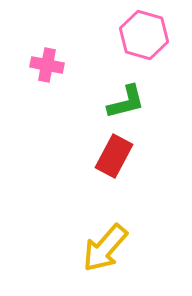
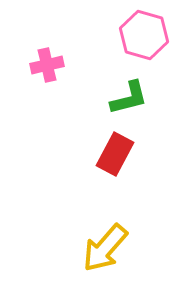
pink cross: rotated 24 degrees counterclockwise
green L-shape: moved 3 px right, 4 px up
red rectangle: moved 1 px right, 2 px up
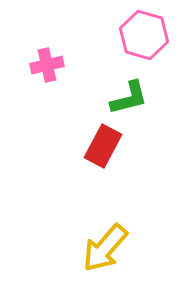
red rectangle: moved 12 px left, 8 px up
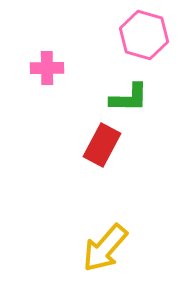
pink cross: moved 3 px down; rotated 12 degrees clockwise
green L-shape: rotated 15 degrees clockwise
red rectangle: moved 1 px left, 1 px up
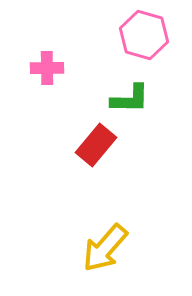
green L-shape: moved 1 px right, 1 px down
red rectangle: moved 6 px left; rotated 12 degrees clockwise
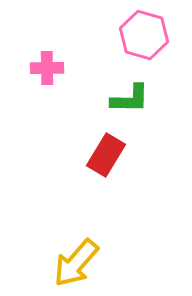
red rectangle: moved 10 px right, 10 px down; rotated 9 degrees counterclockwise
yellow arrow: moved 29 px left, 15 px down
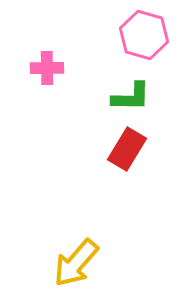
green L-shape: moved 1 px right, 2 px up
red rectangle: moved 21 px right, 6 px up
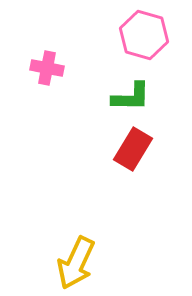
pink cross: rotated 12 degrees clockwise
red rectangle: moved 6 px right
yellow arrow: rotated 16 degrees counterclockwise
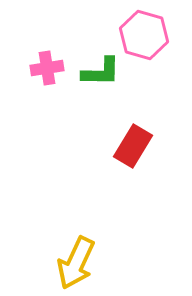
pink cross: rotated 20 degrees counterclockwise
green L-shape: moved 30 px left, 25 px up
red rectangle: moved 3 px up
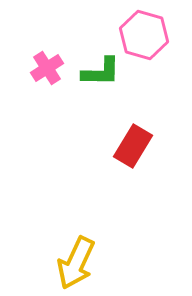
pink cross: rotated 24 degrees counterclockwise
